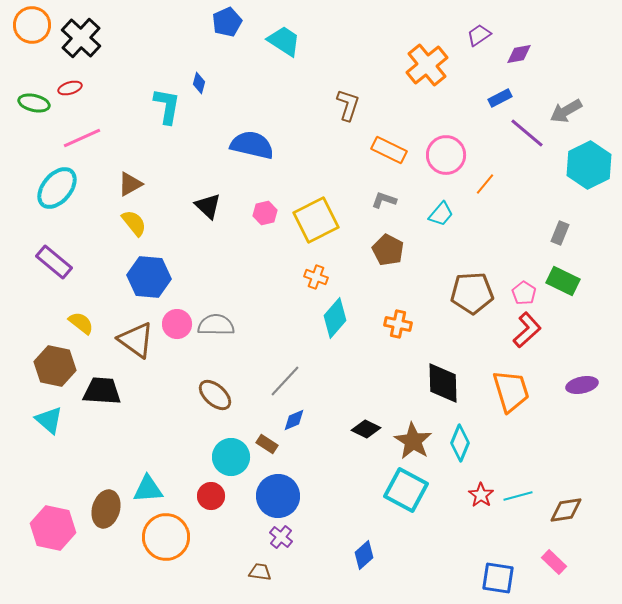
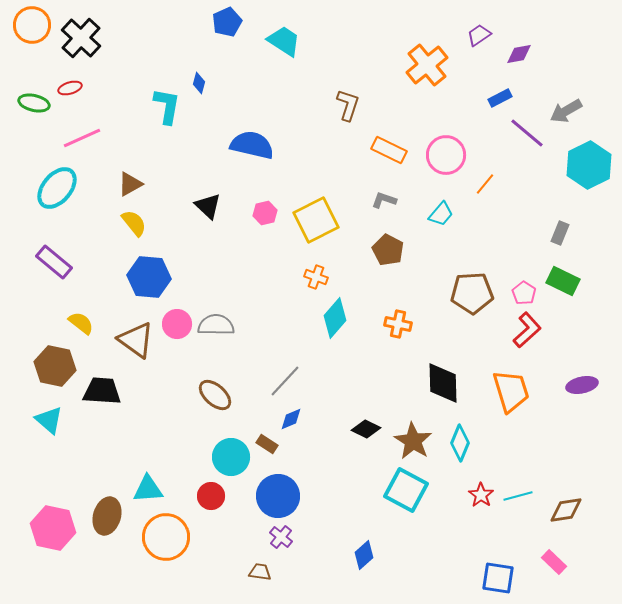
blue diamond at (294, 420): moved 3 px left, 1 px up
brown ellipse at (106, 509): moved 1 px right, 7 px down
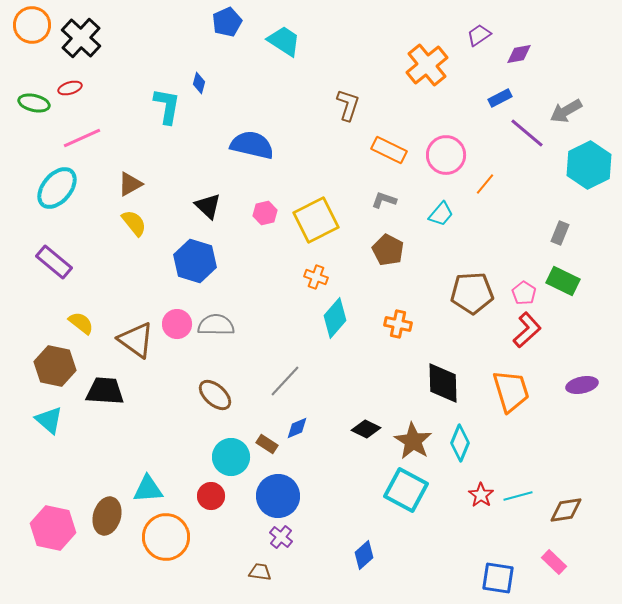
blue hexagon at (149, 277): moved 46 px right, 16 px up; rotated 12 degrees clockwise
black trapezoid at (102, 391): moved 3 px right
blue diamond at (291, 419): moved 6 px right, 9 px down
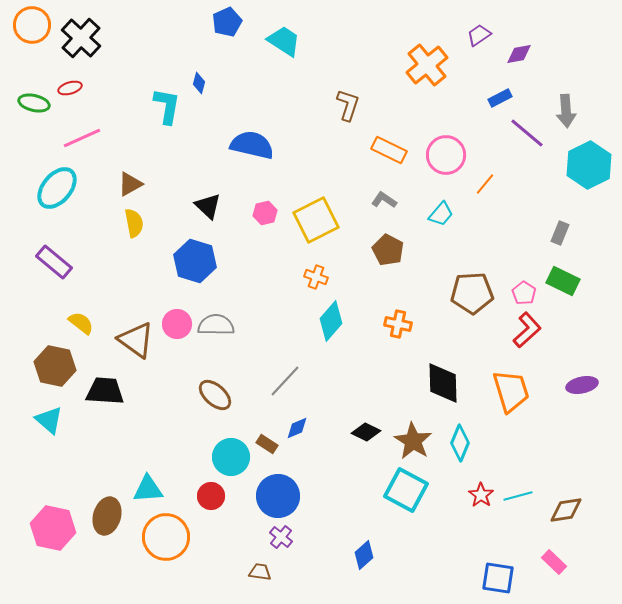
gray arrow at (566, 111): rotated 64 degrees counterclockwise
gray L-shape at (384, 200): rotated 15 degrees clockwise
yellow semicircle at (134, 223): rotated 28 degrees clockwise
cyan diamond at (335, 318): moved 4 px left, 3 px down
black diamond at (366, 429): moved 3 px down
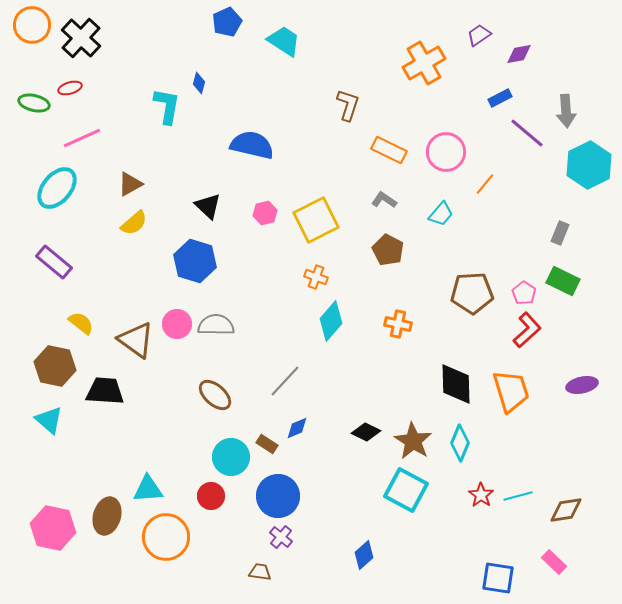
orange cross at (427, 65): moved 3 px left, 2 px up; rotated 9 degrees clockwise
pink circle at (446, 155): moved 3 px up
yellow semicircle at (134, 223): rotated 60 degrees clockwise
black diamond at (443, 383): moved 13 px right, 1 px down
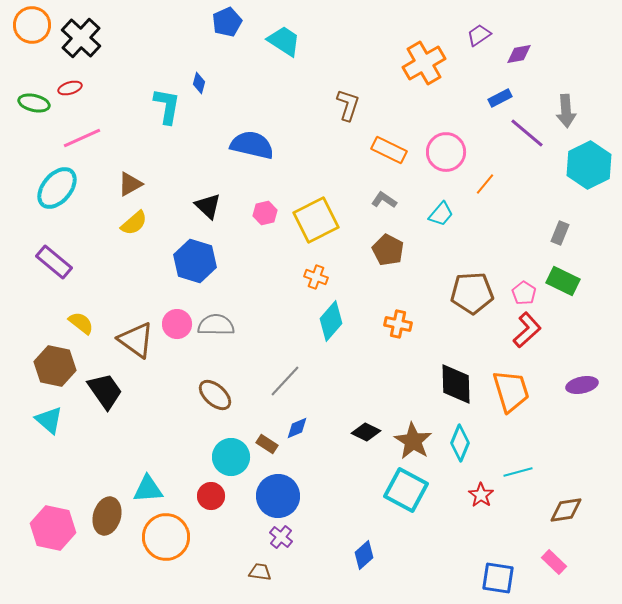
black trapezoid at (105, 391): rotated 51 degrees clockwise
cyan line at (518, 496): moved 24 px up
